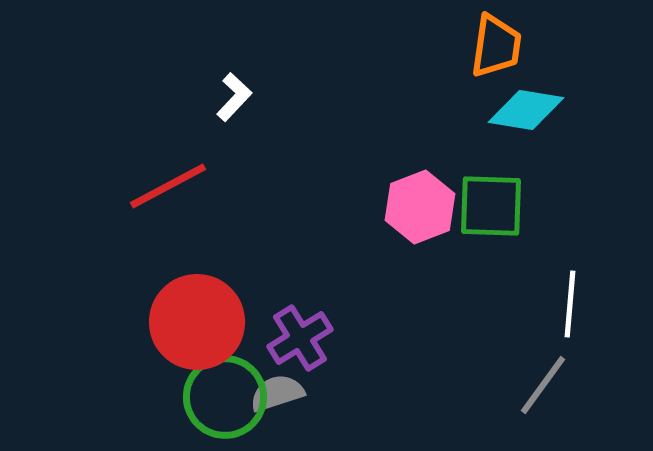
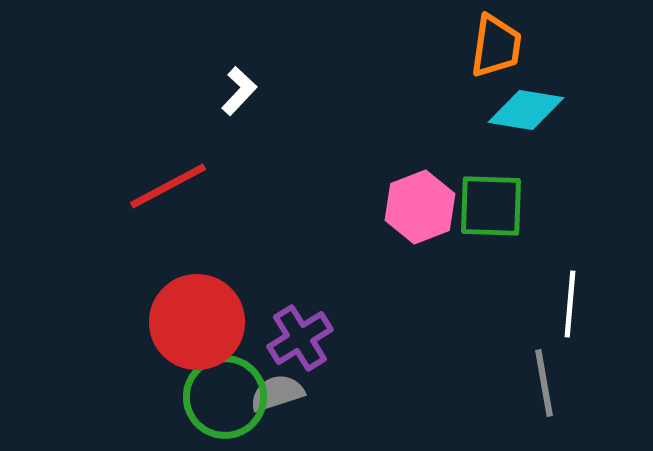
white L-shape: moved 5 px right, 6 px up
gray line: moved 1 px right, 2 px up; rotated 46 degrees counterclockwise
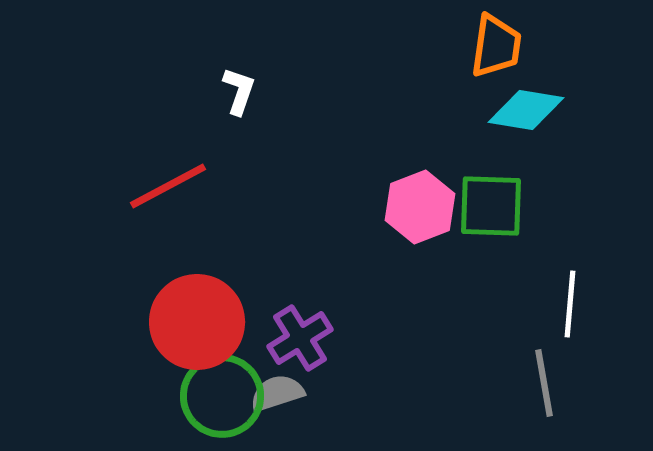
white L-shape: rotated 24 degrees counterclockwise
green circle: moved 3 px left, 1 px up
